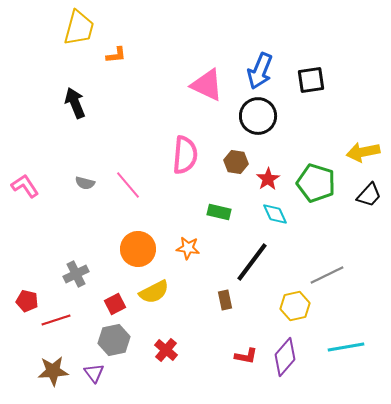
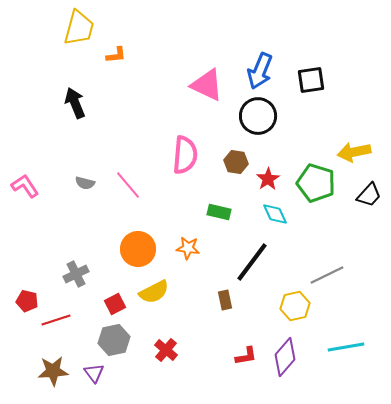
yellow arrow: moved 9 px left
red L-shape: rotated 20 degrees counterclockwise
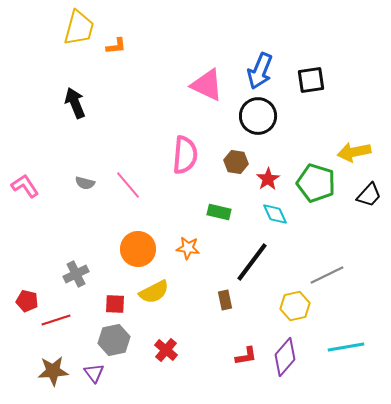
orange L-shape: moved 9 px up
red square: rotated 30 degrees clockwise
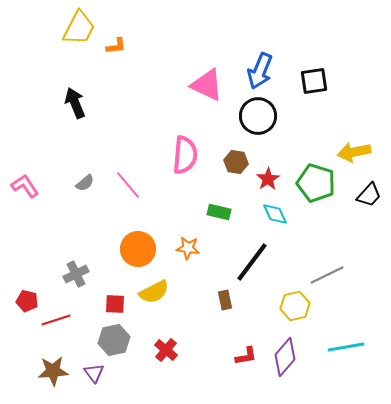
yellow trapezoid: rotated 12 degrees clockwise
black square: moved 3 px right, 1 px down
gray semicircle: rotated 54 degrees counterclockwise
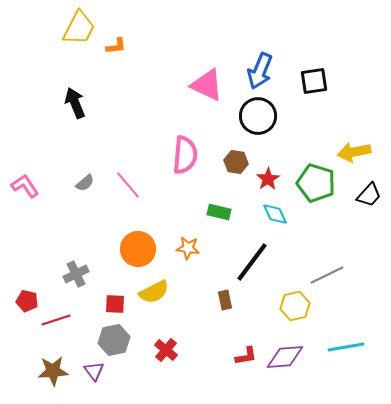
purple diamond: rotated 45 degrees clockwise
purple triangle: moved 2 px up
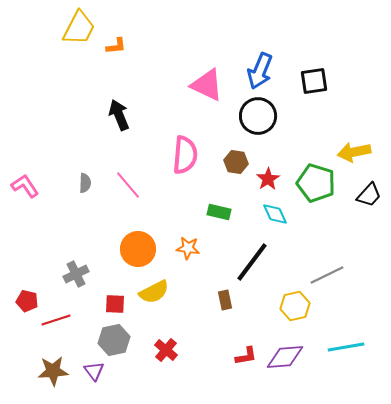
black arrow: moved 44 px right, 12 px down
gray semicircle: rotated 48 degrees counterclockwise
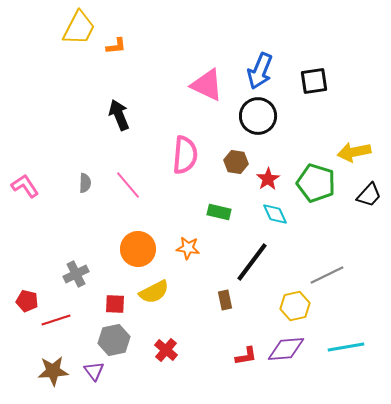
purple diamond: moved 1 px right, 8 px up
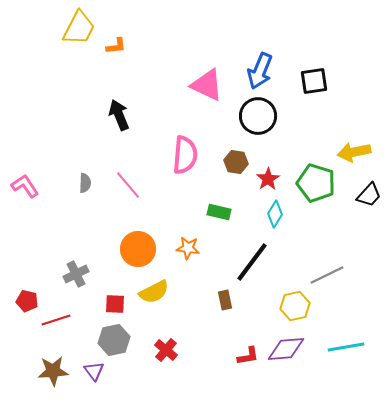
cyan diamond: rotated 56 degrees clockwise
red L-shape: moved 2 px right
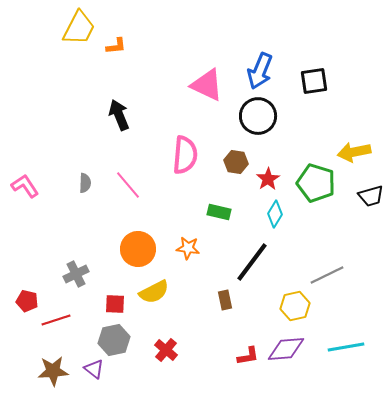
black trapezoid: moved 2 px right, 1 px down; rotated 32 degrees clockwise
purple triangle: moved 2 px up; rotated 15 degrees counterclockwise
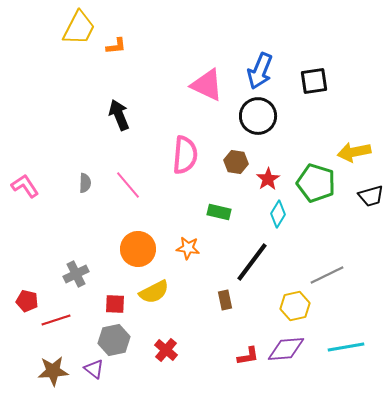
cyan diamond: moved 3 px right
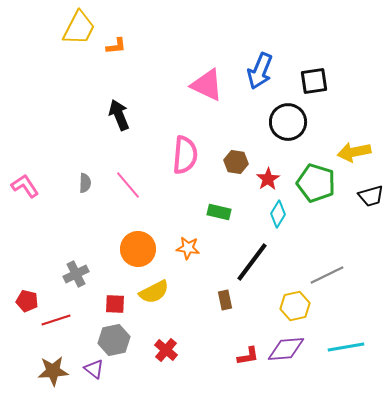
black circle: moved 30 px right, 6 px down
